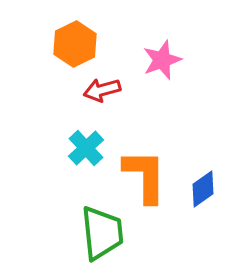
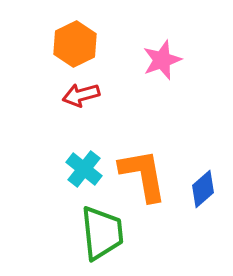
red arrow: moved 21 px left, 5 px down
cyan cross: moved 2 px left, 21 px down; rotated 9 degrees counterclockwise
orange L-shape: moved 2 px left, 1 px up; rotated 10 degrees counterclockwise
blue diamond: rotated 6 degrees counterclockwise
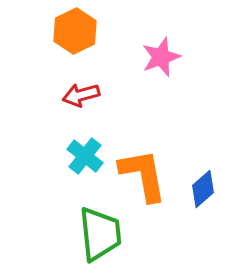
orange hexagon: moved 13 px up
pink star: moved 1 px left, 3 px up
cyan cross: moved 1 px right, 13 px up
green trapezoid: moved 2 px left, 1 px down
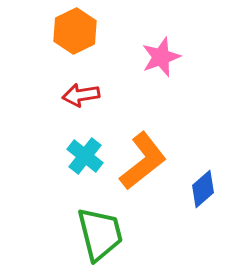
red arrow: rotated 6 degrees clockwise
orange L-shape: moved 14 px up; rotated 62 degrees clockwise
green trapezoid: rotated 8 degrees counterclockwise
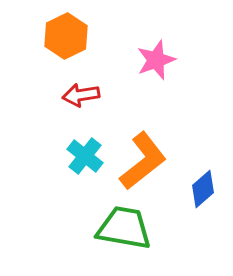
orange hexagon: moved 9 px left, 5 px down
pink star: moved 5 px left, 3 px down
green trapezoid: moved 24 px right, 6 px up; rotated 66 degrees counterclockwise
